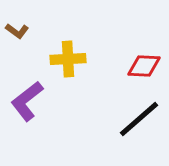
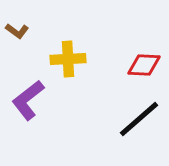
red diamond: moved 1 px up
purple L-shape: moved 1 px right, 1 px up
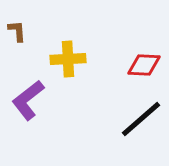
brown L-shape: rotated 130 degrees counterclockwise
black line: moved 2 px right
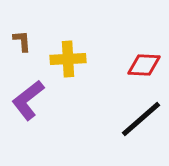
brown L-shape: moved 5 px right, 10 px down
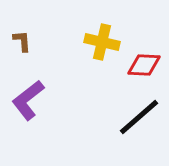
yellow cross: moved 34 px right, 17 px up; rotated 16 degrees clockwise
black line: moved 2 px left, 2 px up
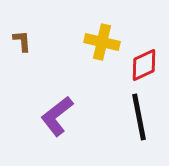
red diamond: rotated 28 degrees counterclockwise
purple L-shape: moved 29 px right, 16 px down
black line: rotated 60 degrees counterclockwise
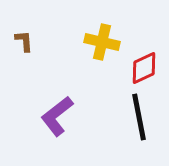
brown L-shape: moved 2 px right
red diamond: moved 3 px down
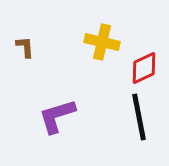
brown L-shape: moved 1 px right, 6 px down
purple L-shape: rotated 21 degrees clockwise
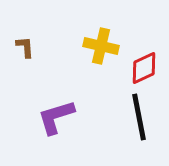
yellow cross: moved 1 px left, 4 px down
purple L-shape: moved 1 px left, 1 px down
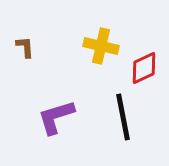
black line: moved 16 px left
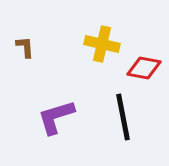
yellow cross: moved 1 px right, 2 px up
red diamond: rotated 36 degrees clockwise
